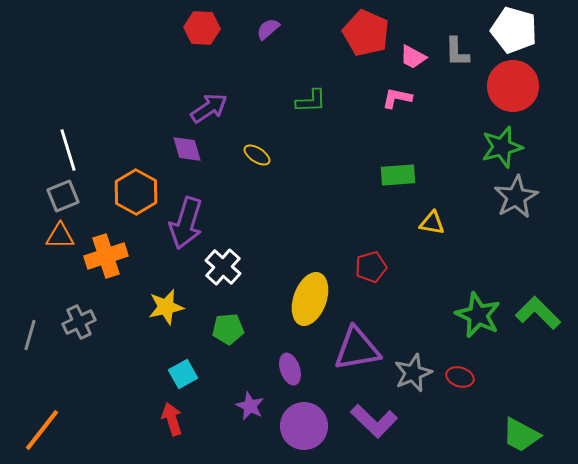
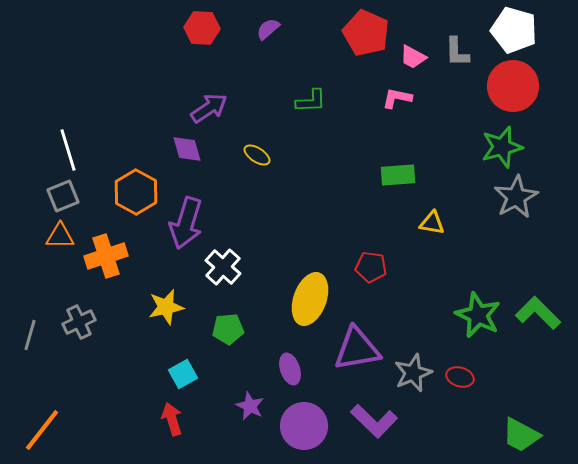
red pentagon at (371, 267): rotated 24 degrees clockwise
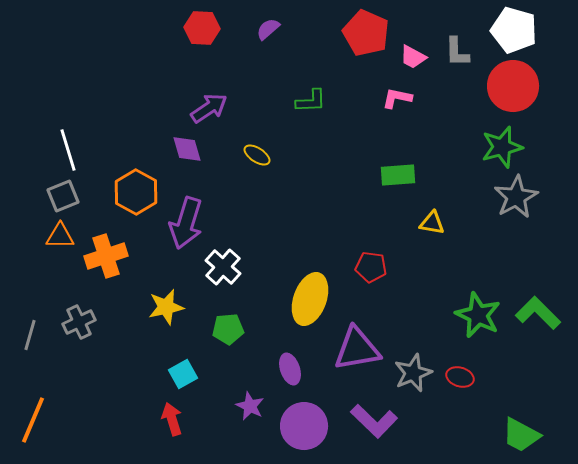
orange line at (42, 430): moved 9 px left, 10 px up; rotated 15 degrees counterclockwise
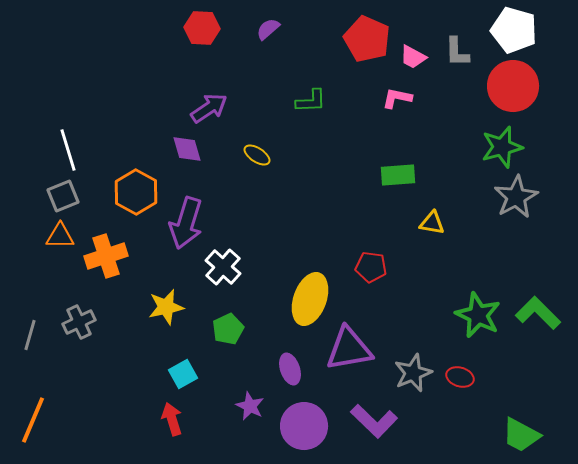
red pentagon at (366, 33): moved 1 px right, 6 px down
green pentagon at (228, 329): rotated 20 degrees counterclockwise
purple triangle at (357, 349): moved 8 px left
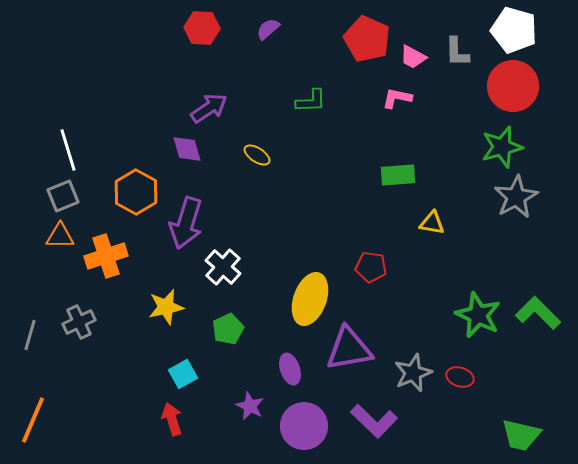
green trapezoid at (521, 435): rotated 15 degrees counterclockwise
